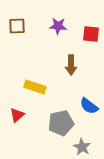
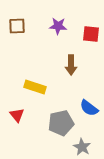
blue semicircle: moved 2 px down
red triangle: rotated 28 degrees counterclockwise
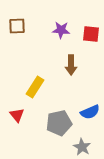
purple star: moved 3 px right, 4 px down
yellow rectangle: rotated 75 degrees counterclockwise
blue semicircle: moved 1 px right, 4 px down; rotated 60 degrees counterclockwise
gray pentagon: moved 2 px left
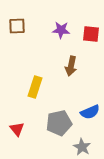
brown arrow: moved 1 px down; rotated 12 degrees clockwise
yellow rectangle: rotated 15 degrees counterclockwise
red triangle: moved 14 px down
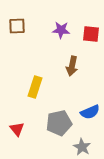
brown arrow: moved 1 px right
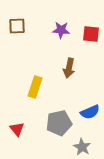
brown arrow: moved 3 px left, 2 px down
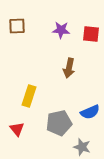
yellow rectangle: moved 6 px left, 9 px down
gray star: rotated 12 degrees counterclockwise
